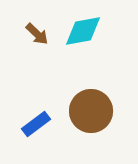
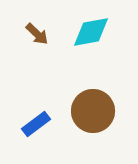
cyan diamond: moved 8 px right, 1 px down
brown circle: moved 2 px right
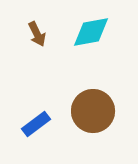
brown arrow: rotated 20 degrees clockwise
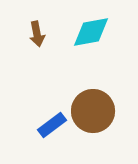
brown arrow: rotated 15 degrees clockwise
blue rectangle: moved 16 px right, 1 px down
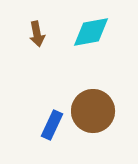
blue rectangle: rotated 28 degrees counterclockwise
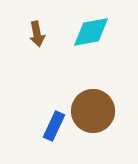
blue rectangle: moved 2 px right, 1 px down
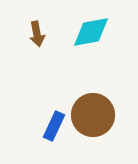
brown circle: moved 4 px down
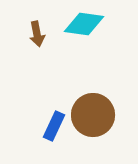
cyan diamond: moved 7 px left, 8 px up; rotated 18 degrees clockwise
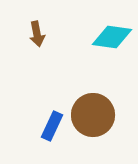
cyan diamond: moved 28 px right, 13 px down
blue rectangle: moved 2 px left
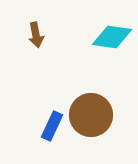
brown arrow: moved 1 px left, 1 px down
brown circle: moved 2 px left
